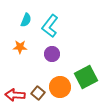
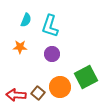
cyan L-shape: rotated 20 degrees counterclockwise
red arrow: moved 1 px right
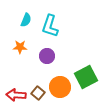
purple circle: moved 5 px left, 2 px down
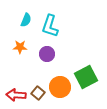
purple circle: moved 2 px up
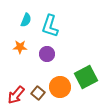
red arrow: rotated 54 degrees counterclockwise
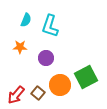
purple circle: moved 1 px left, 4 px down
orange circle: moved 2 px up
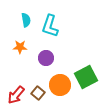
cyan semicircle: rotated 32 degrees counterclockwise
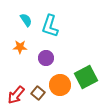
cyan semicircle: rotated 24 degrees counterclockwise
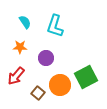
cyan semicircle: moved 1 px left, 2 px down
cyan L-shape: moved 5 px right
red arrow: moved 19 px up
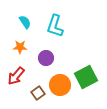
brown square: rotated 16 degrees clockwise
